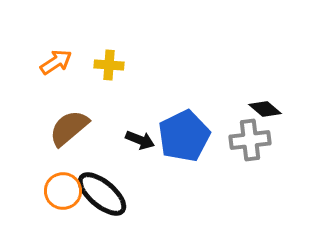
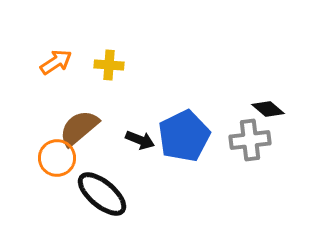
black diamond: moved 3 px right
brown semicircle: moved 10 px right
orange circle: moved 6 px left, 33 px up
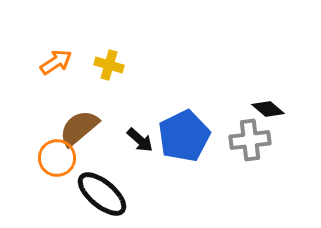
yellow cross: rotated 12 degrees clockwise
black arrow: rotated 20 degrees clockwise
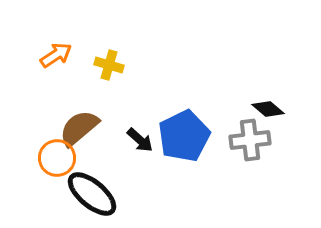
orange arrow: moved 7 px up
black ellipse: moved 10 px left
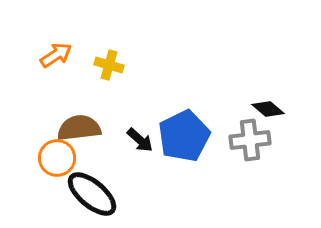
brown semicircle: rotated 33 degrees clockwise
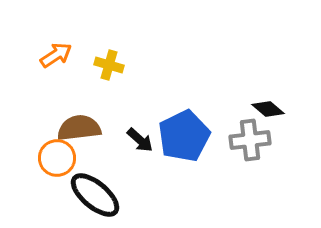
black ellipse: moved 3 px right, 1 px down
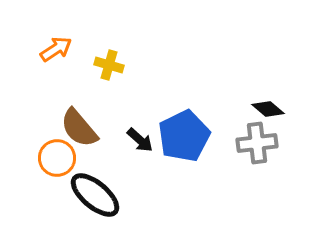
orange arrow: moved 6 px up
brown semicircle: rotated 123 degrees counterclockwise
gray cross: moved 7 px right, 3 px down
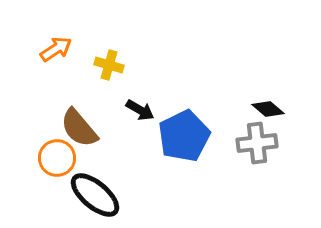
black arrow: moved 30 px up; rotated 12 degrees counterclockwise
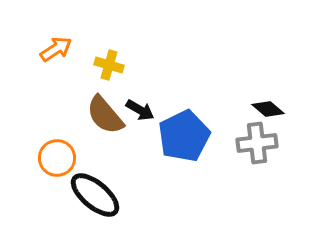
brown semicircle: moved 26 px right, 13 px up
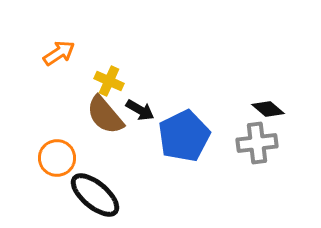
orange arrow: moved 3 px right, 4 px down
yellow cross: moved 16 px down; rotated 8 degrees clockwise
